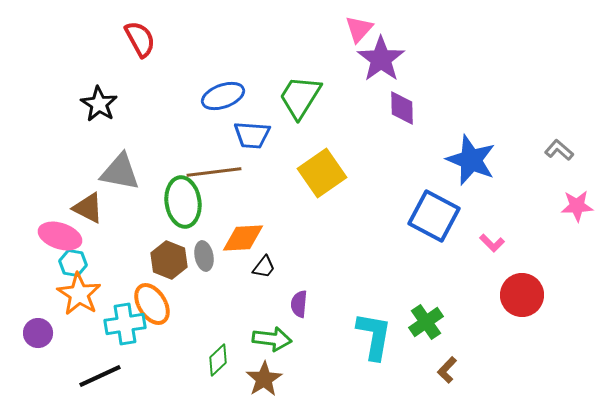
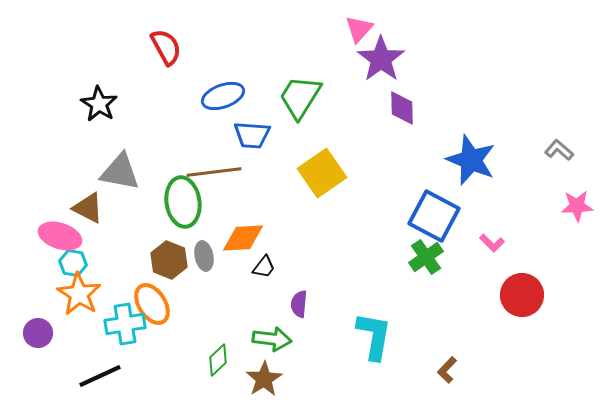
red semicircle: moved 26 px right, 8 px down
green cross: moved 65 px up
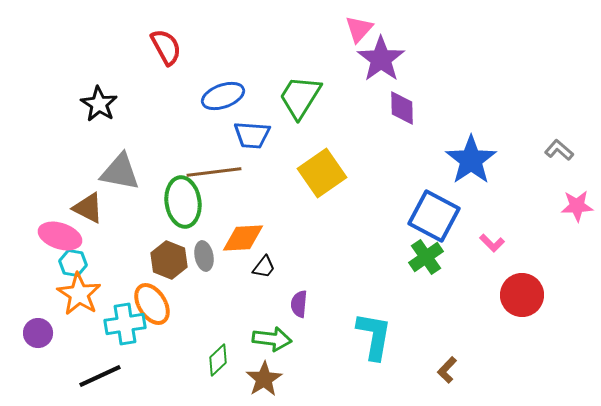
blue star: rotated 15 degrees clockwise
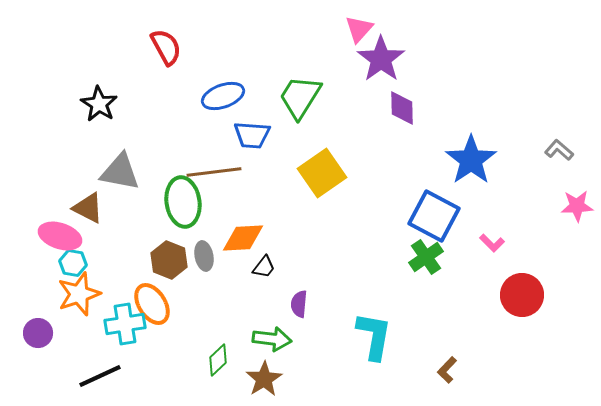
orange star: rotated 21 degrees clockwise
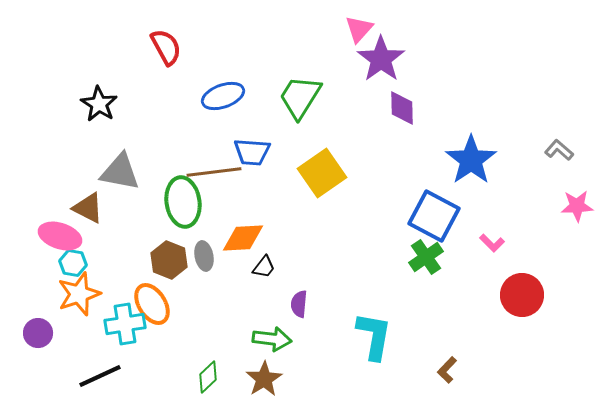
blue trapezoid: moved 17 px down
green diamond: moved 10 px left, 17 px down
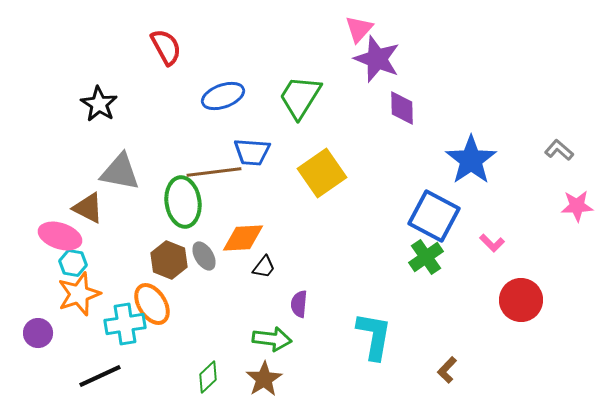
purple star: moved 4 px left; rotated 15 degrees counterclockwise
gray ellipse: rotated 20 degrees counterclockwise
red circle: moved 1 px left, 5 px down
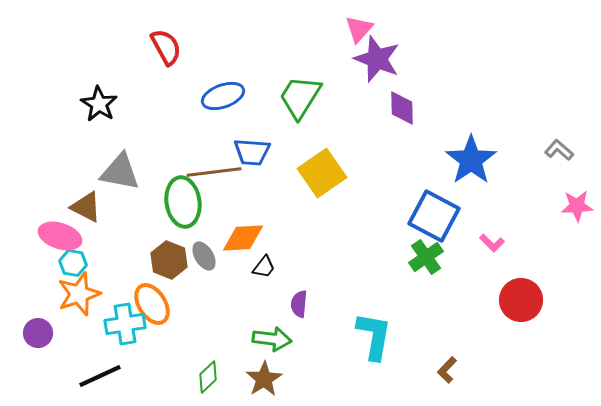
brown triangle: moved 2 px left, 1 px up
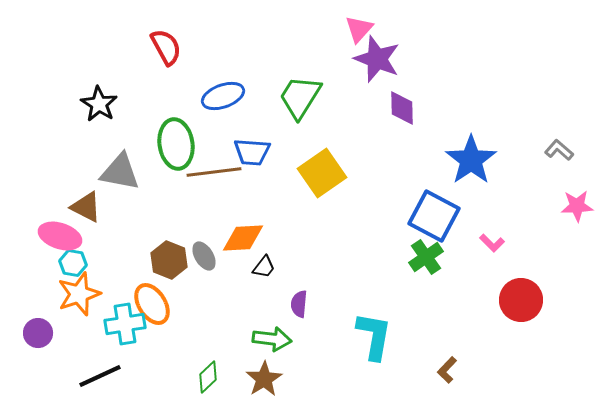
green ellipse: moved 7 px left, 58 px up
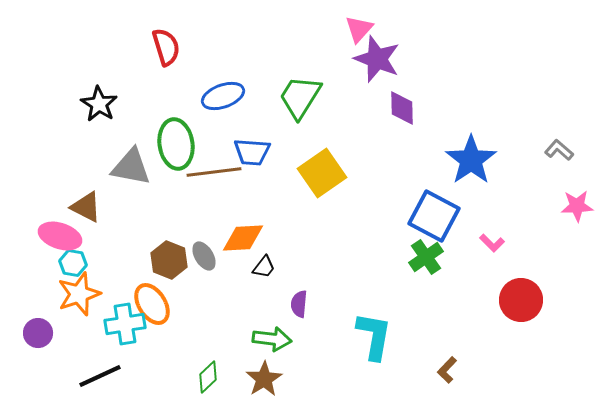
red semicircle: rotated 12 degrees clockwise
gray triangle: moved 11 px right, 5 px up
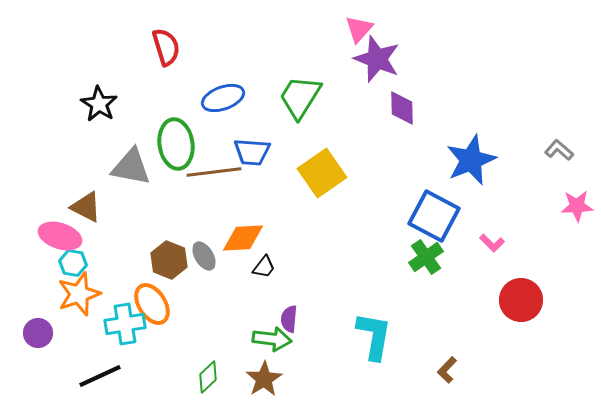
blue ellipse: moved 2 px down
blue star: rotated 12 degrees clockwise
purple semicircle: moved 10 px left, 15 px down
